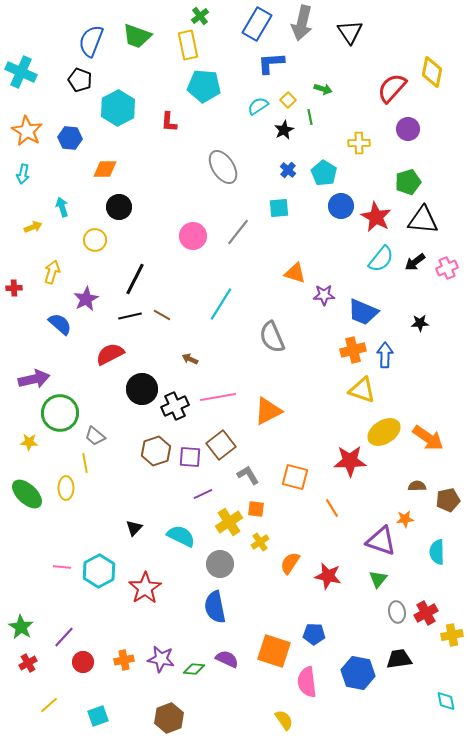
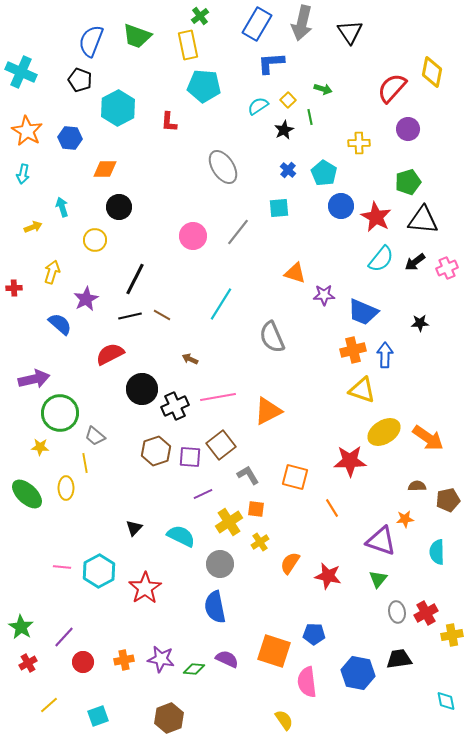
yellow star at (29, 442): moved 11 px right, 5 px down
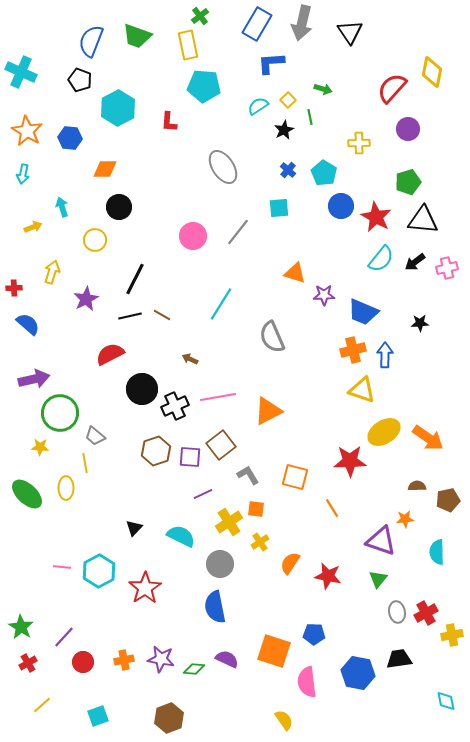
pink cross at (447, 268): rotated 10 degrees clockwise
blue semicircle at (60, 324): moved 32 px left
yellow line at (49, 705): moved 7 px left
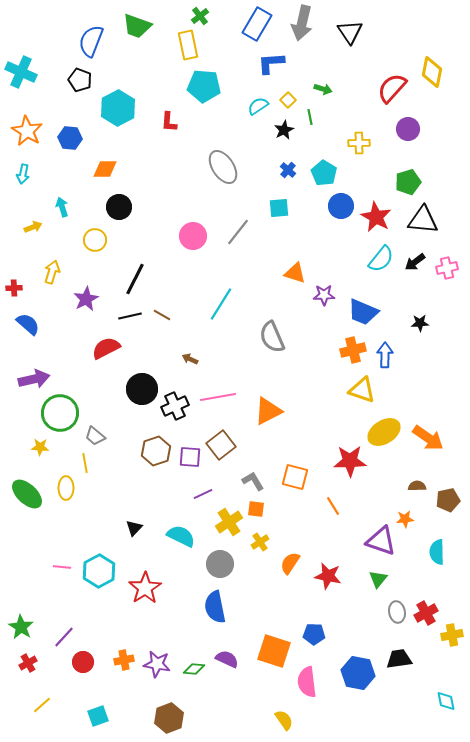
green trapezoid at (137, 36): moved 10 px up
red semicircle at (110, 354): moved 4 px left, 6 px up
gray L-shape at (248, 475): moved 5 px right, 6 px down
orange line at (332, 508): moved 1 px right, 2 px up
purple star at (161, 659): moved 4 px left, 5 px down
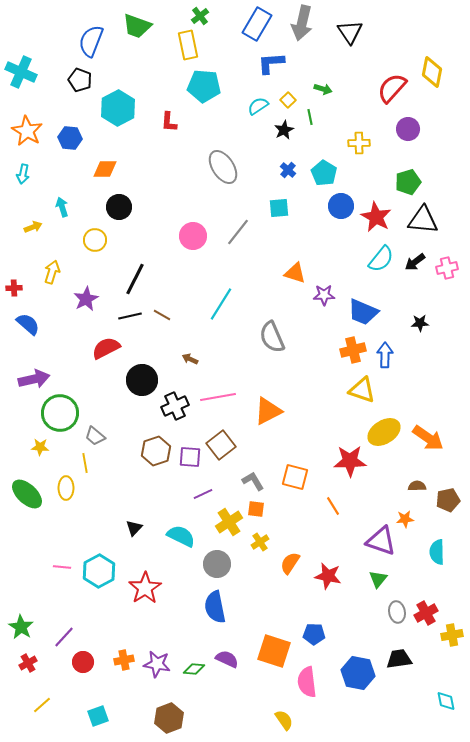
black circle at (142, 389): moved 9 px up
gray circle at (220, 564): moved 3 px left
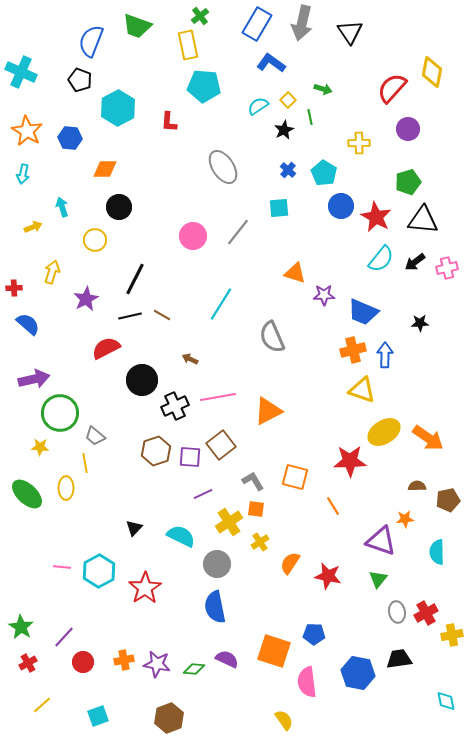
blue L-shape at (271, 63): rotated 40 degrees clockwise
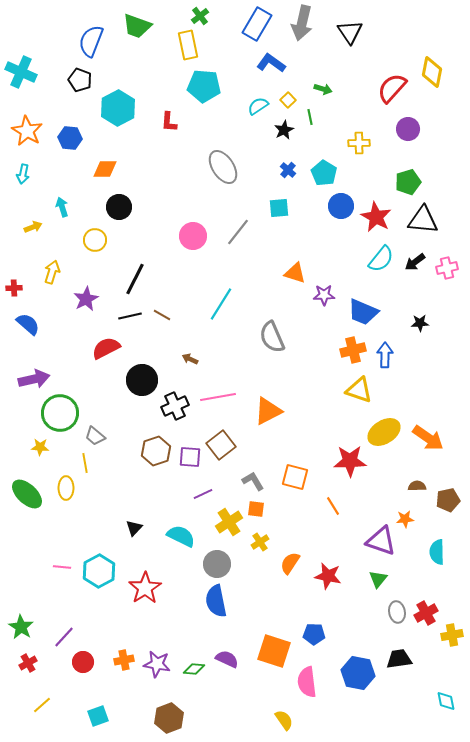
yellow triangle at (362, 390): moved 3 px left
blue semicircle at (215, 607): moved 1 px right, 6 px up
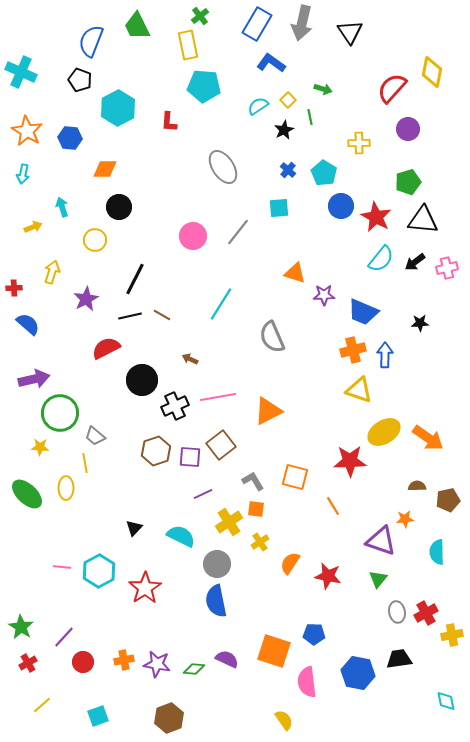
green trapezoid at (137, 26): rotated 44 degrees clockwise
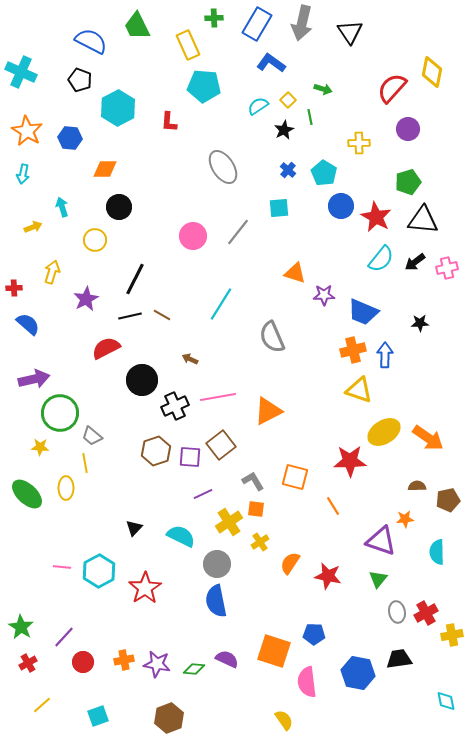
green cross at (200, 16): moved 14 px right, 2 px down; rotated 36 degrees clockwise
blue semicircle at (91, 41): rotated 96 degrees clockwise
yellow rectangle at (188, 45): rotated 12 degrees counterclockwise
gray trapezoid at (95, 436): moved 3 px left
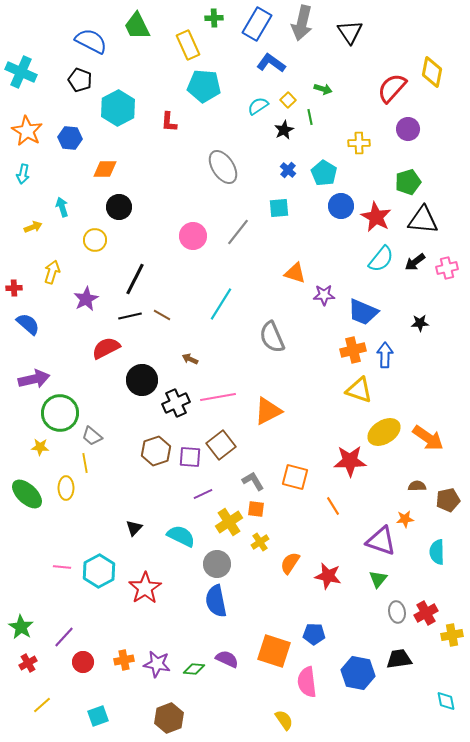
black cross at (175, 406): moved 1 px right, 3 px up
